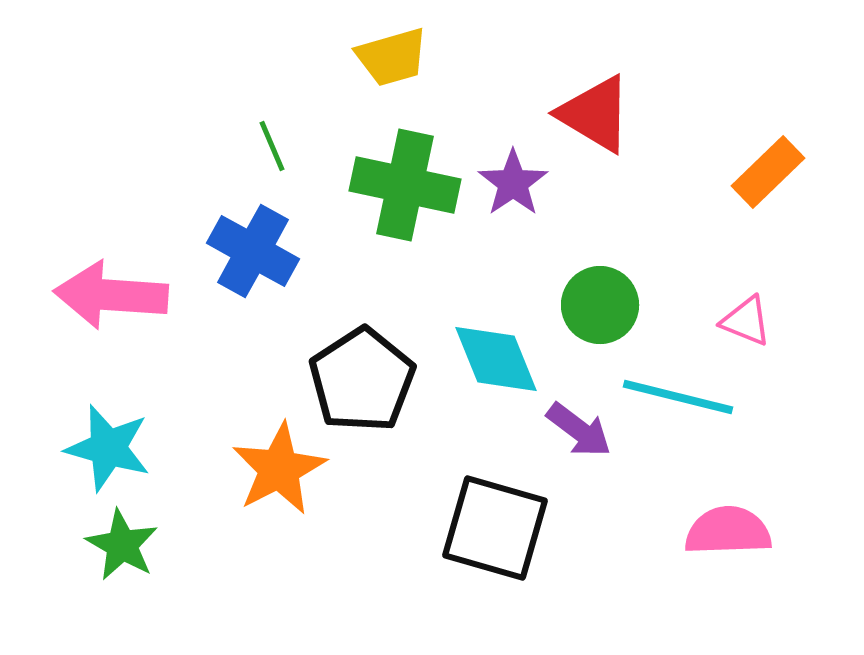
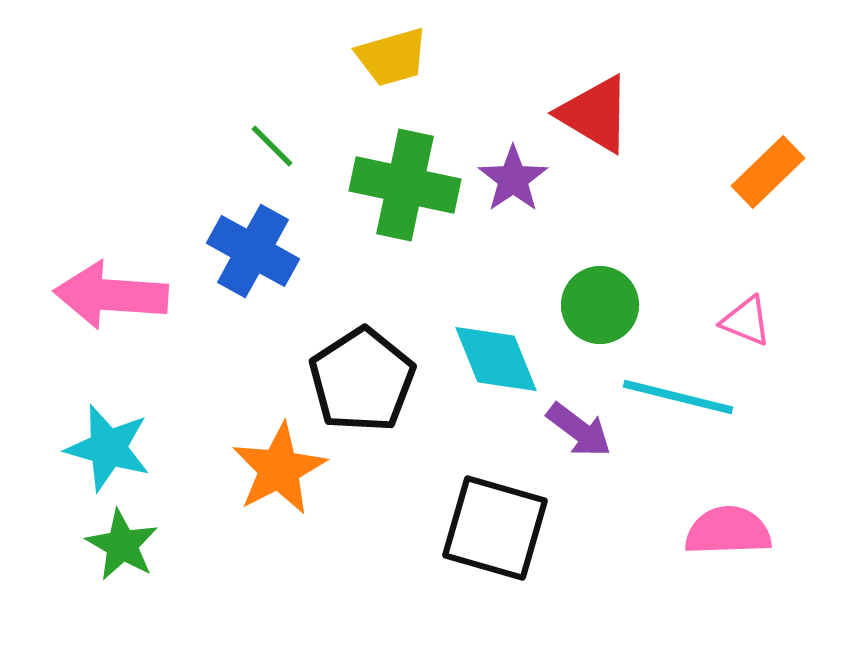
green line: rotated 22 degrees counterclockwise
purple star: moved 4 px up
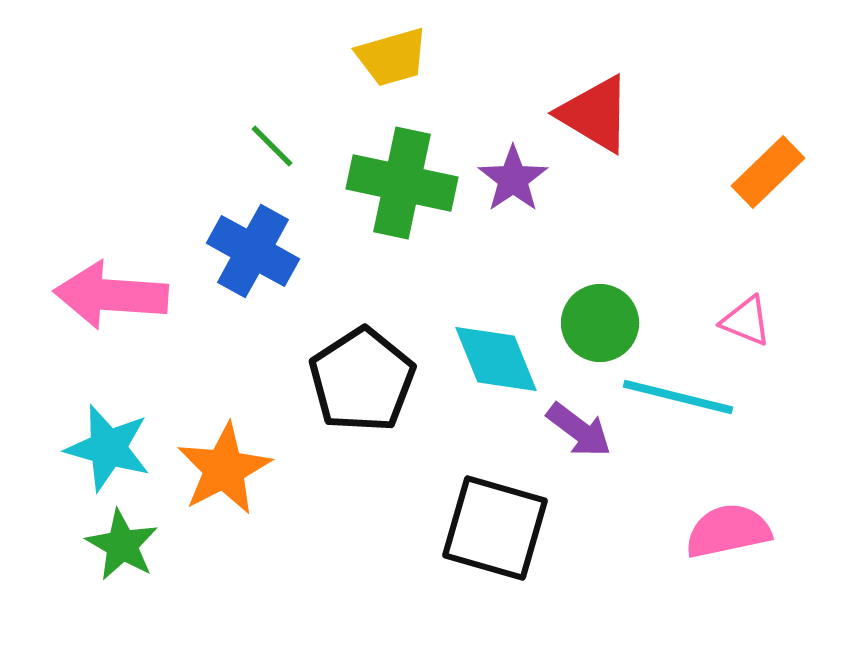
green cross: moved 3 px left, 2 px up
green circle: moved 18 px down
orange star: moved 55 px left
pink semicircle: rotated 10 degrees counterclockwise
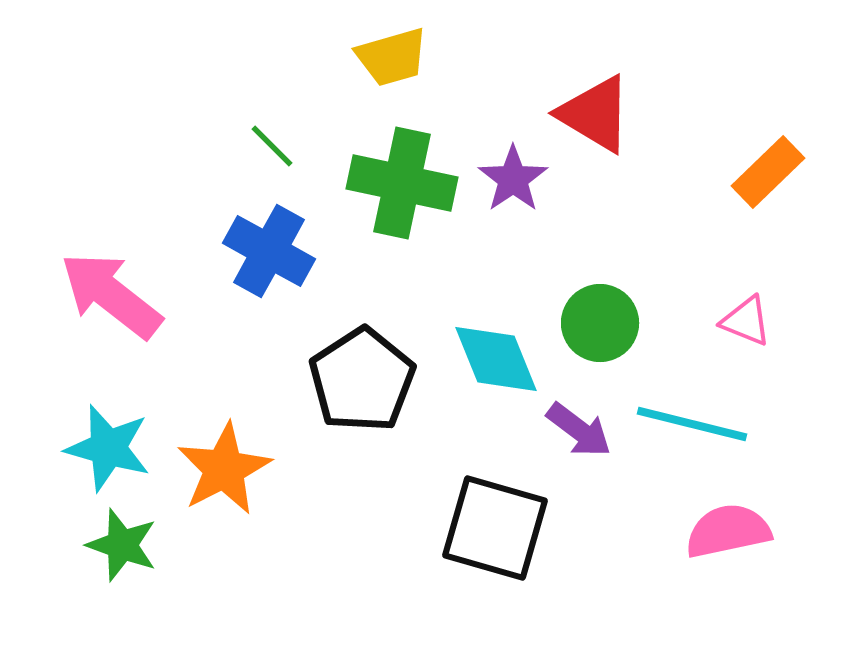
blue cross: moved 16 px right
pink arrow: rotated 34 degrees clockwise
cyan line: moved 14 px right, 27 px down
green star: rotated 10 degrees counterclockwise
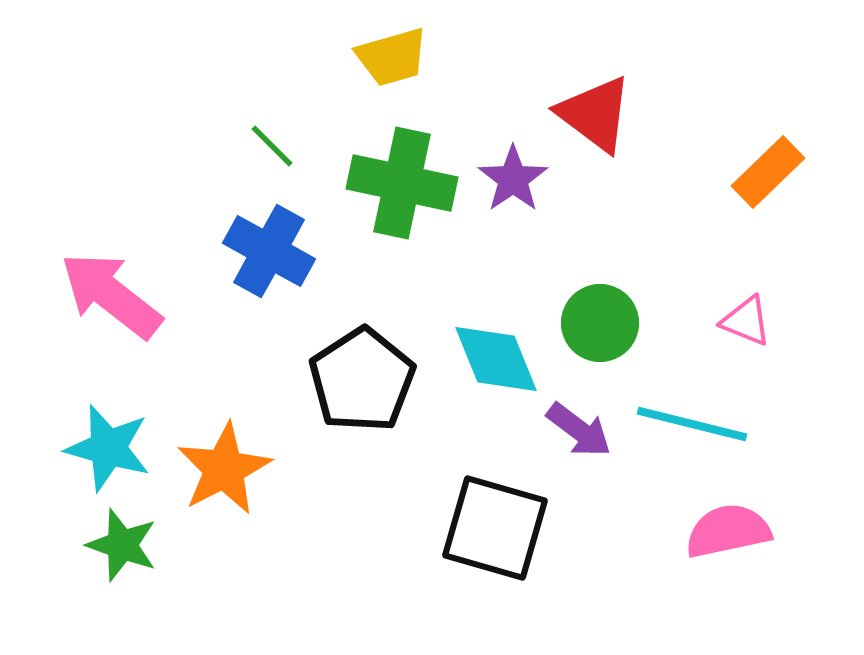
red triangle: rotated 6 degrees clockwise
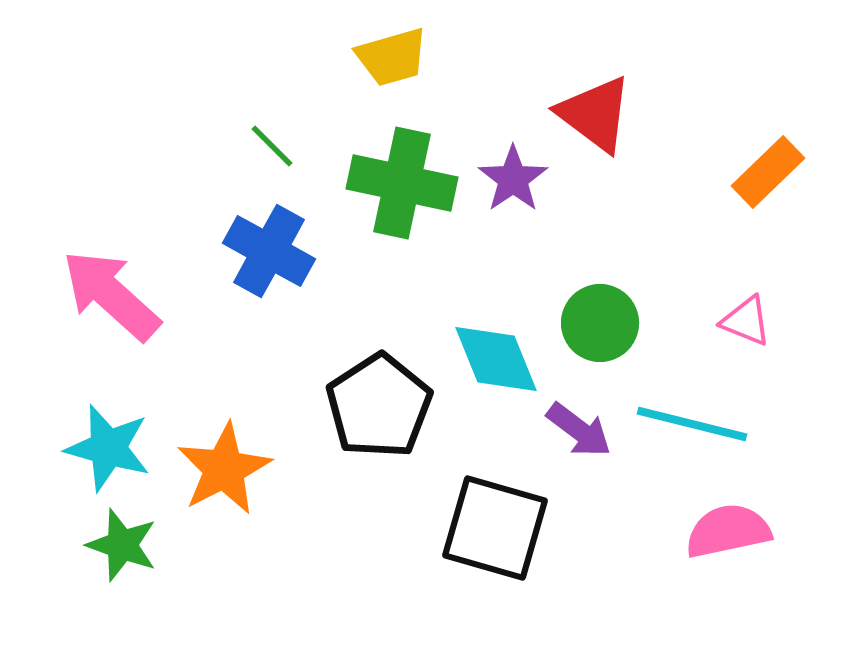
pink arrow: rotated 4 degrees clockwise
black pentagon: moved 17 px right, 26 px down
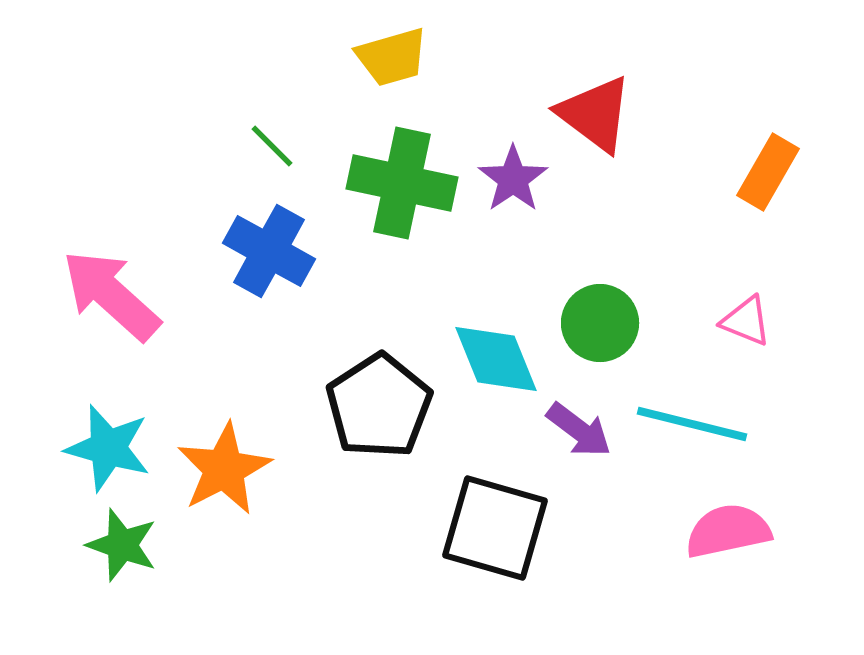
orange rectangle: rotated 16 degrees counterclockwise
